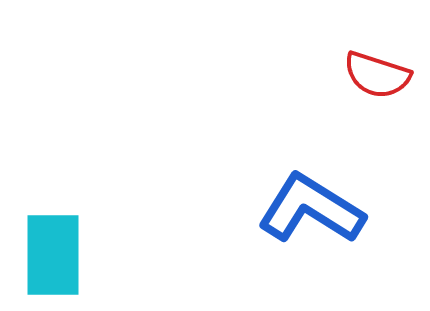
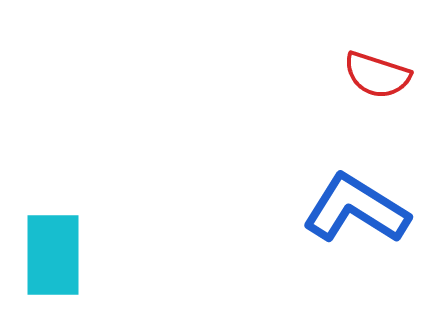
blue L-shape: moved 45 px right
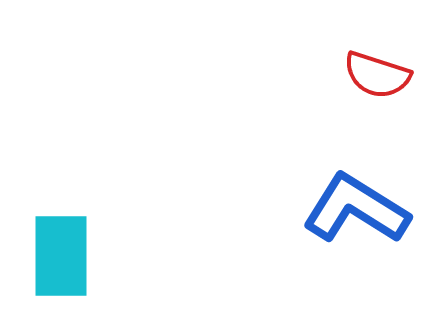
cyan rectangle: moved 8 px right, 1 px down
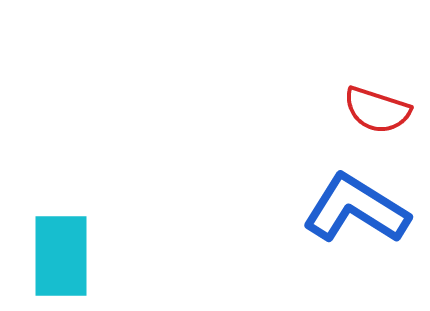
red semicircle: moved 35 px down
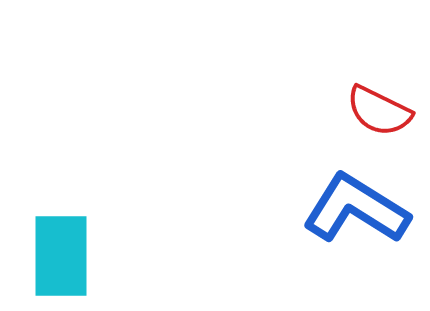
red semicircle: moved 2 px right, 1 px down; rotated 8 degrees clockwise
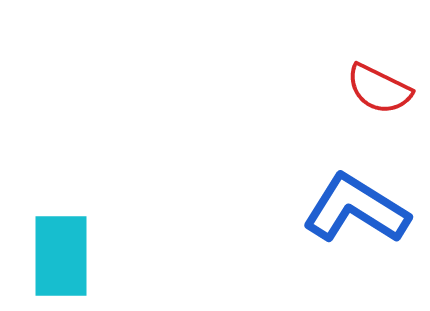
red semicircle: moved 22 px up
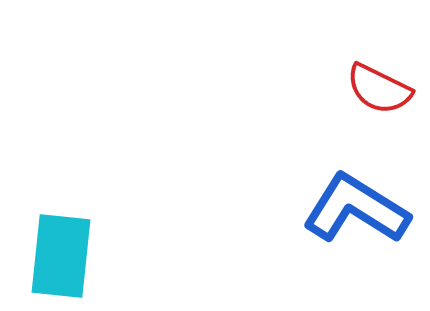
cyan rectangle: rotated 6 degrees clockwise
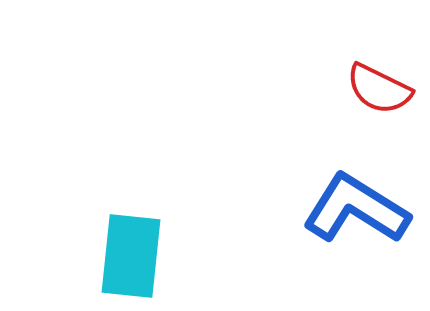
cyan rectangle: moved 70 px right
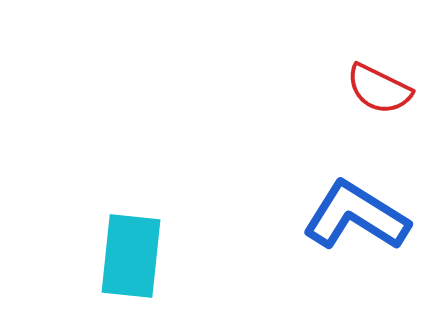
blue L-shape: moved 7 px down
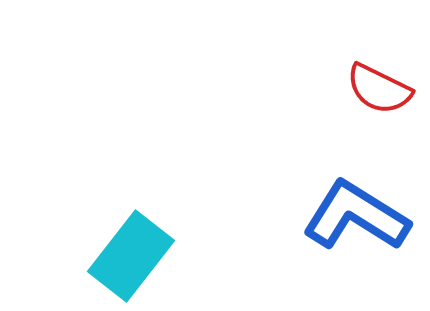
cyan rectangle: rotated 32 degrees clockwise
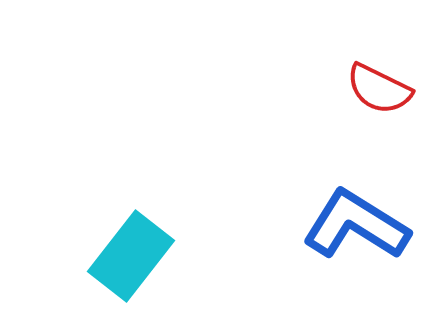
blue L-shape: moved 9 px down
